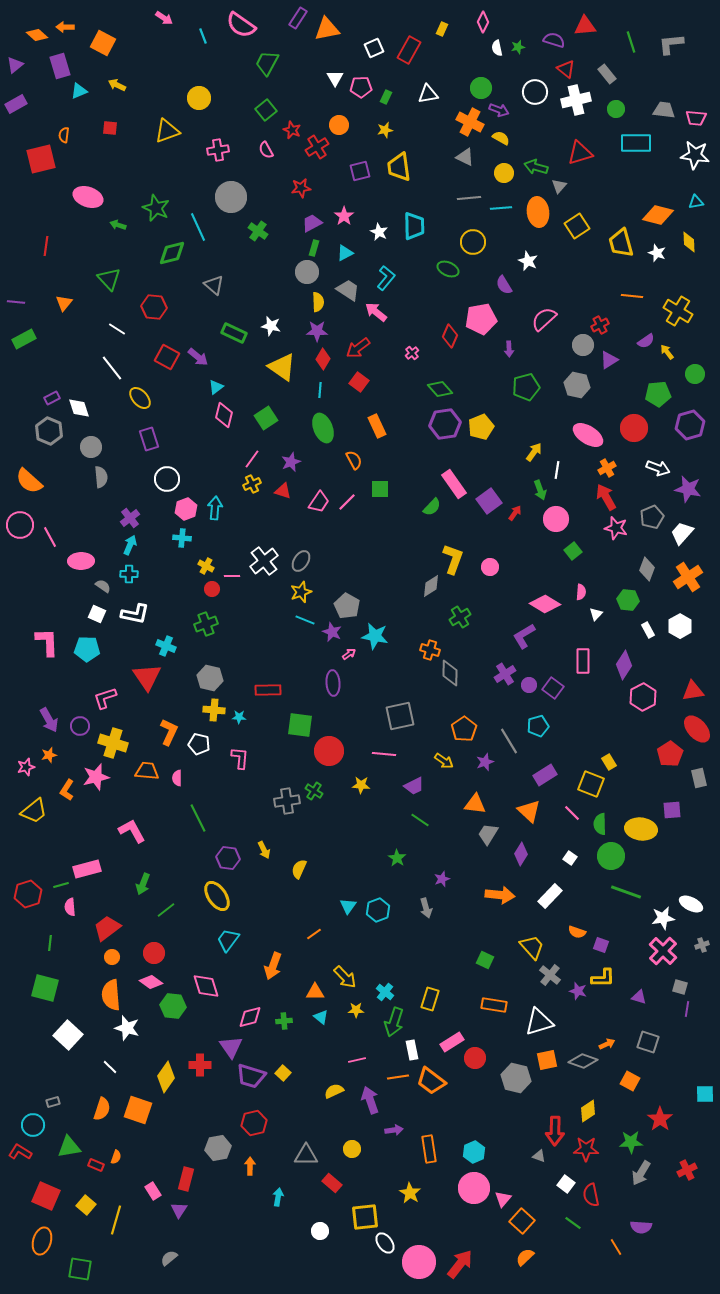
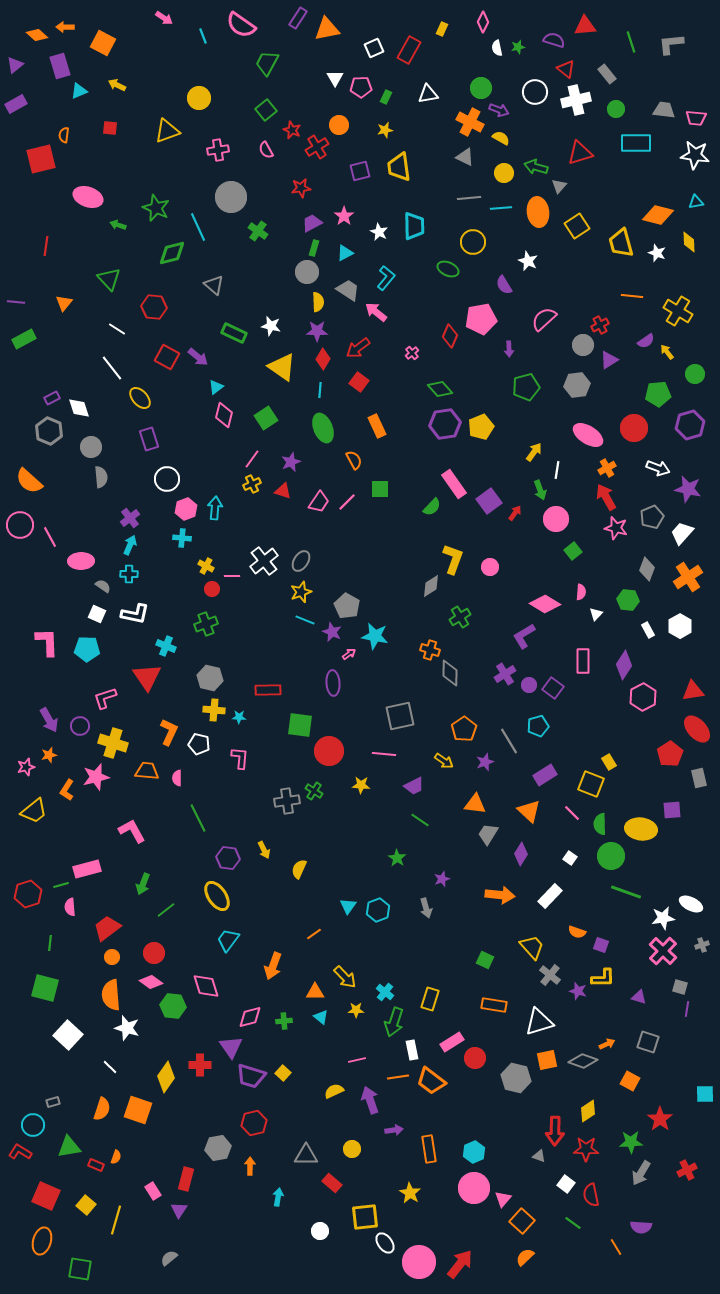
gray hexagon at (577, 385): rotated 20 degrees counterclockwise
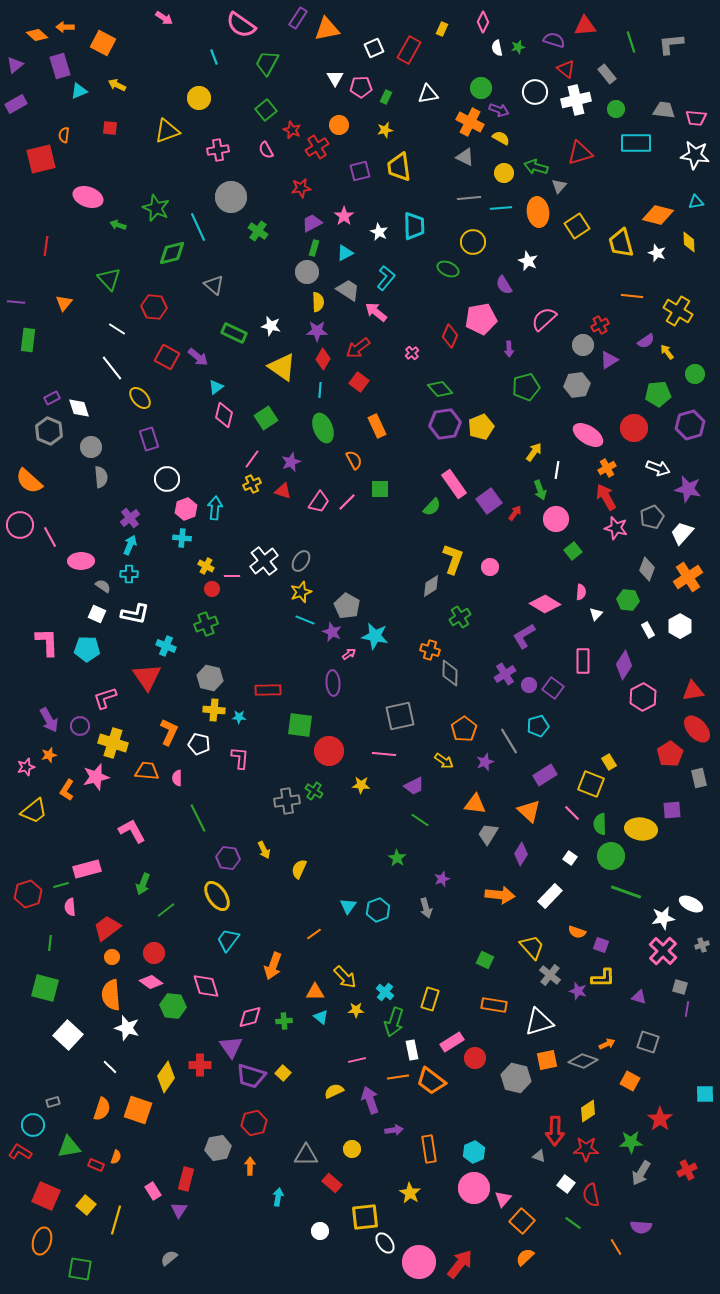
cyan line at (203, 36): moved 11 px right, 21 px down
green rectangle at (24, 339): moved 4 px right, 1 px down; rotated 55 degrees counterclockwise
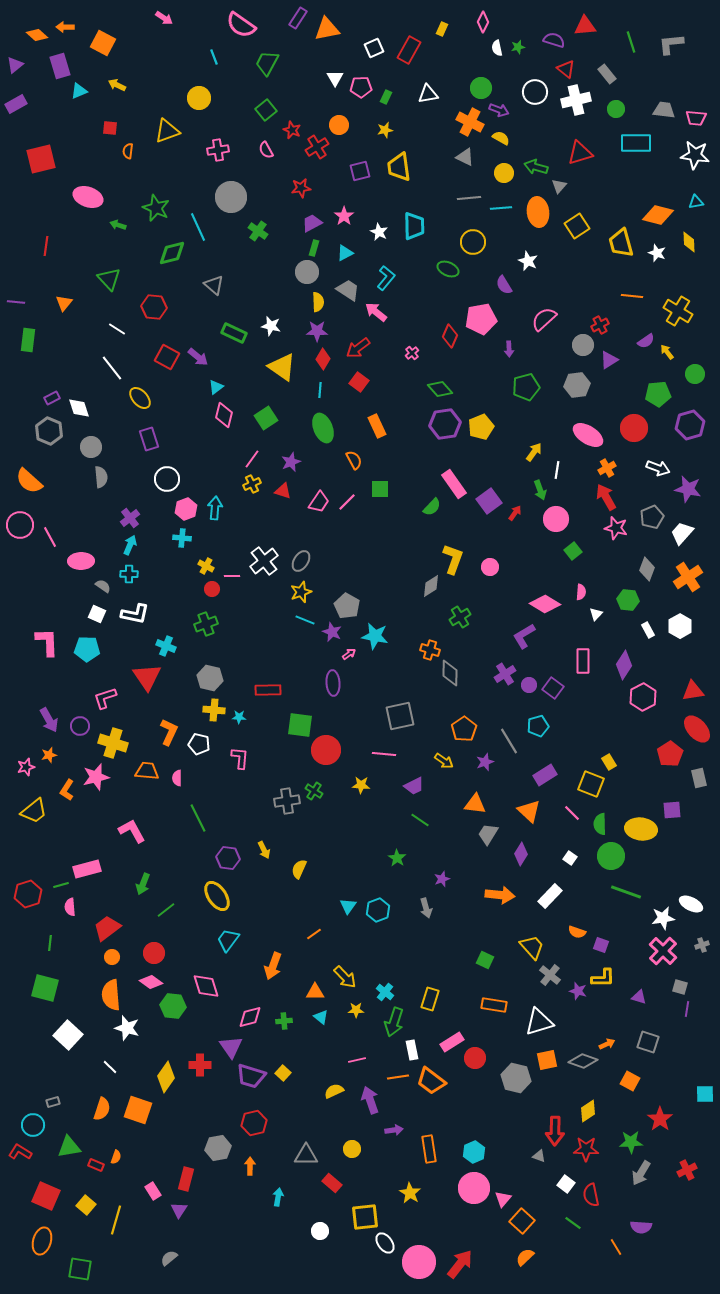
orange semicircle at (64, 135): moved 64 px right, 16 px down
red circle at (329, 751): moved 3 px left, 1 px up
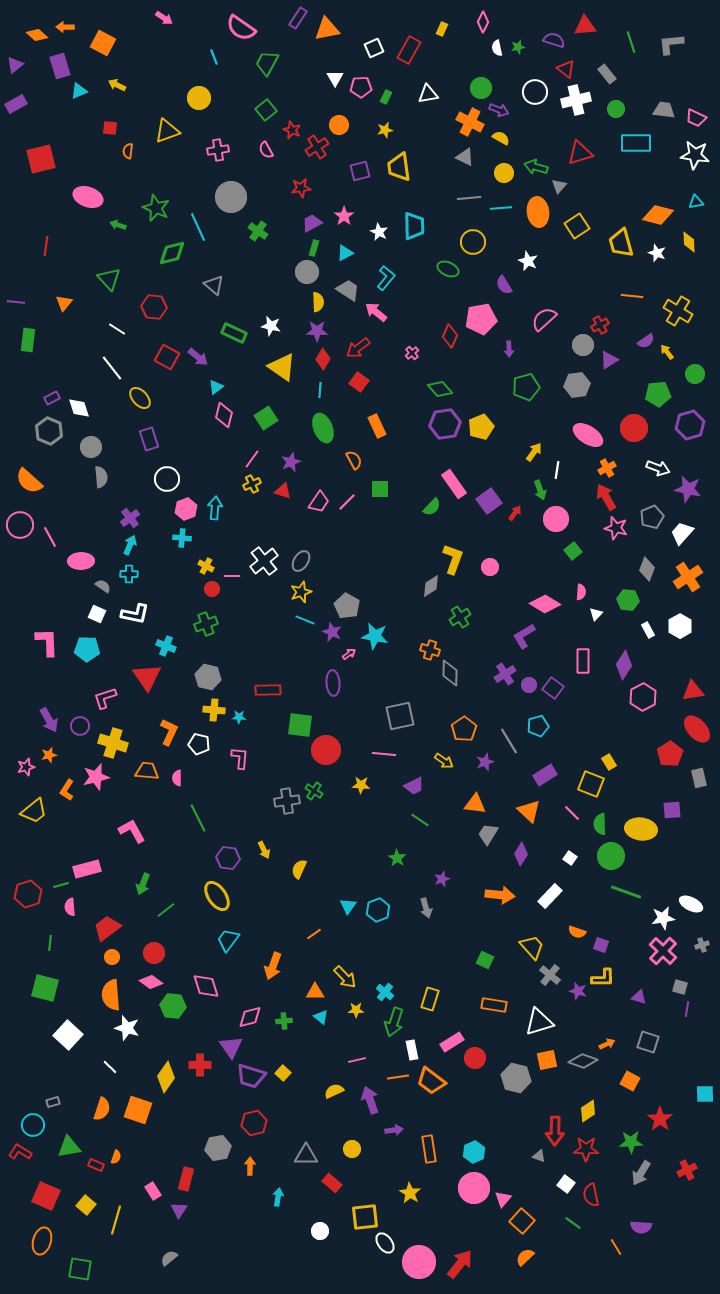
pink semicircle at (241, 25): moved 3 px down
pink trapezoid at (696, 118): rotated 20 degrees clockwise
gray hexagon at (210, 678): moved 2 px left, 1 px up
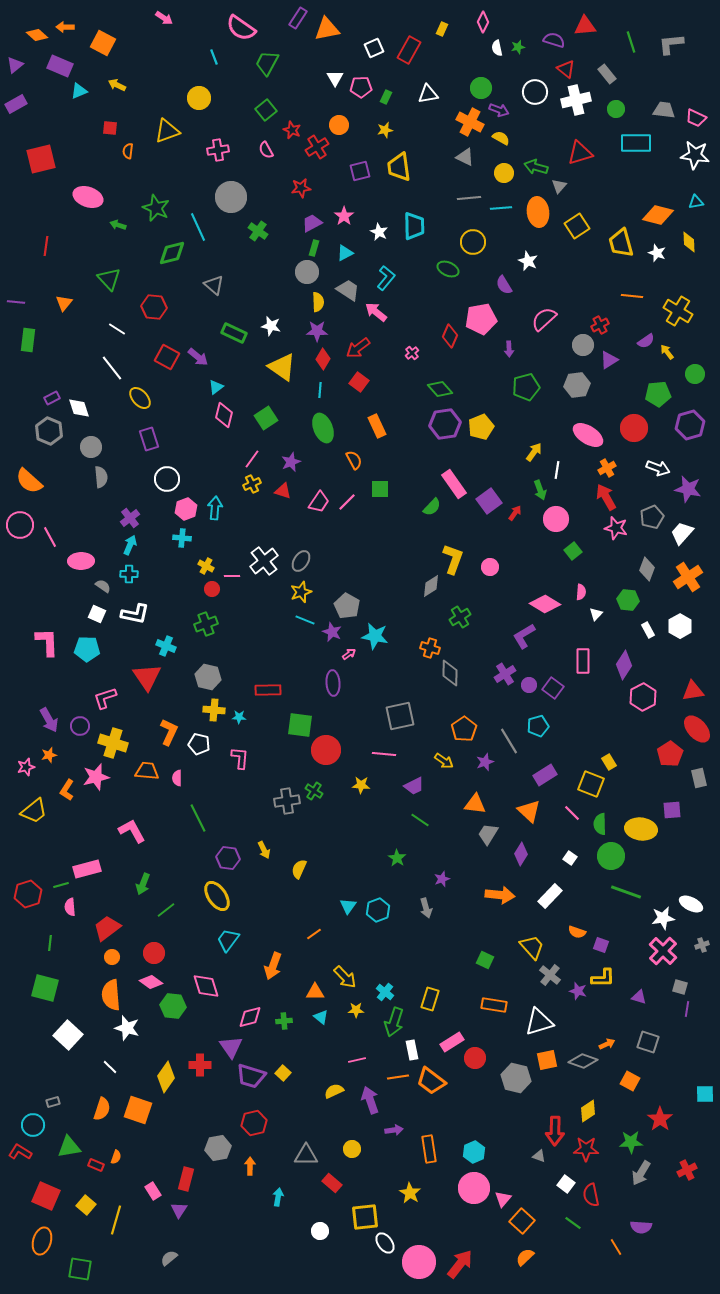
purple rectangle at (60, 66): rotated 50 degrees counterclockwise
orange cross at (430, 650): moved 2 px up
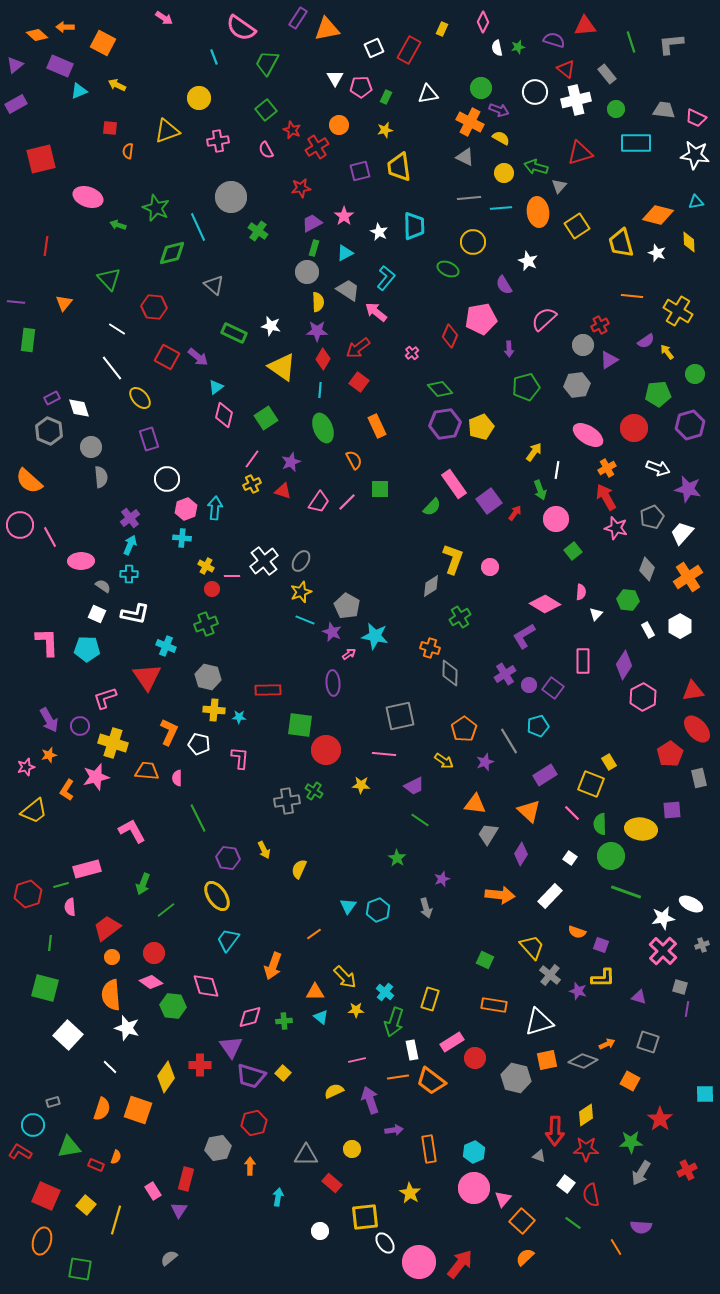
pink cross at (218, 150): moved 9 px up
yellow diamond at (588, 1111): moved 2 px left, 4 px down
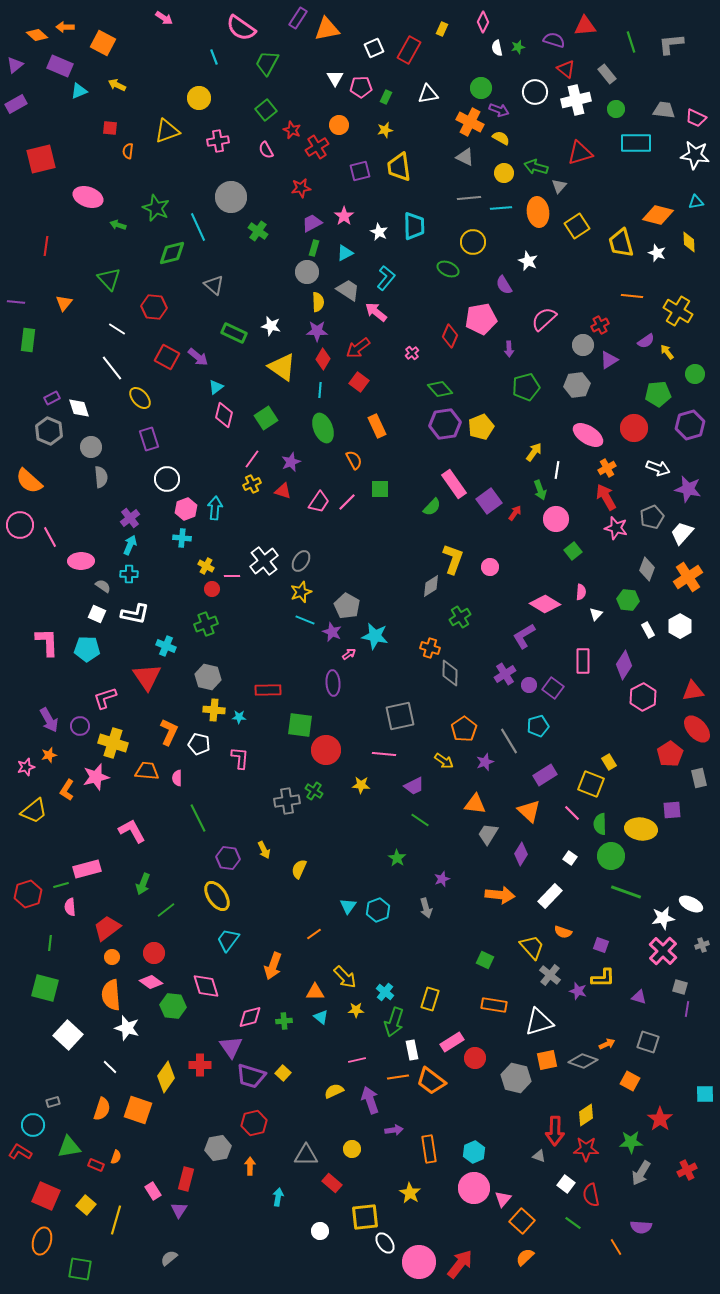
orange semicircle at (577, 932): moved 14 px left
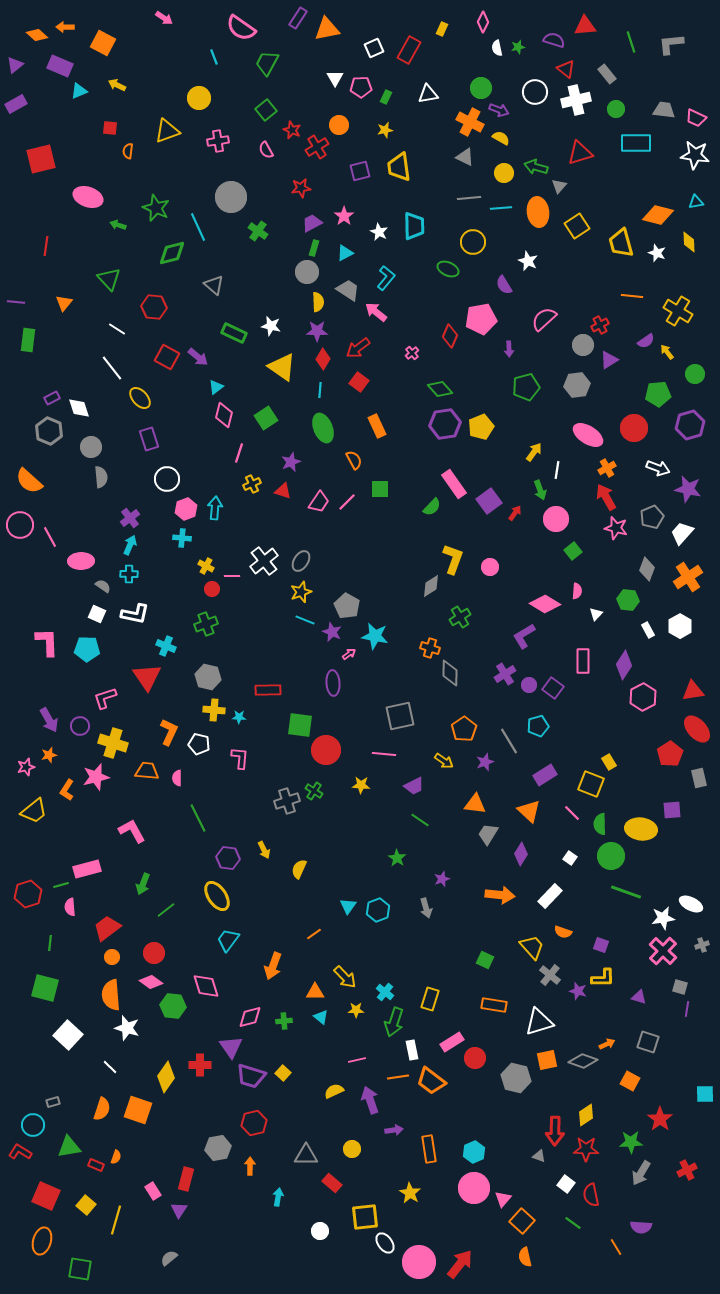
pink line at (252, 459): moved 13 px left, 6 px up; rotated 18 degrees counterclockwise
pink semicircle at (581, 592): moved 4 px left, 1 px up
gray cross at (287, 801): rotated 10 degrees counterclockwise
orange semicircle at (525, 1257): rotated 60 degrees counterclockwise
